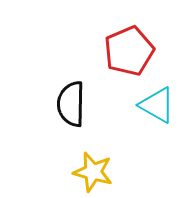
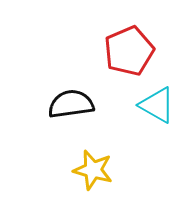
black semicircle: rotated 81 degrees clockwise
yellow star: moved 2 px up
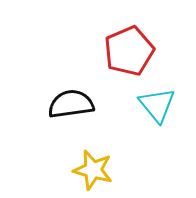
cyan triangle: rotated 21 degrees clockwise
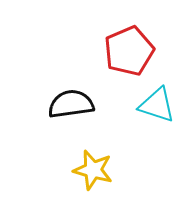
cyan triangle: rotated 33 degrees counterclockwise
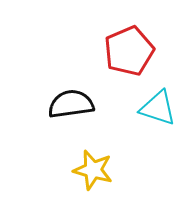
cyan triangle: moved 1 px right, 3 px down
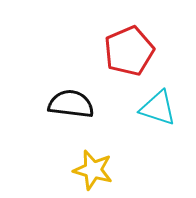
black semicircle: rotated 15 degrees clockwise
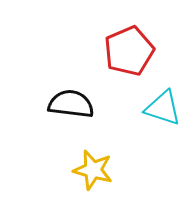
cyan triangle: moved 5 px right
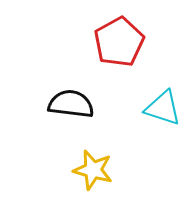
red pentagon: moved 10 px left, 9 px up; rotated 6 degrees counterclockwise
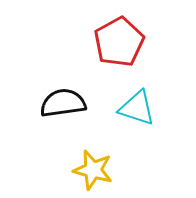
black semicircle: moved 8 px left, 1 px up; rotated 15 degrees counterclockwise
cyan triangle: moved 26 px left
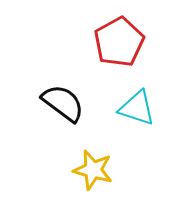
black semicircle: rotated 45 degrees clockwise
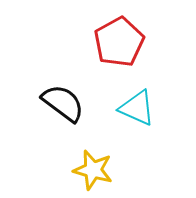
cyan triangle: rotated 6 degrees clockwise
